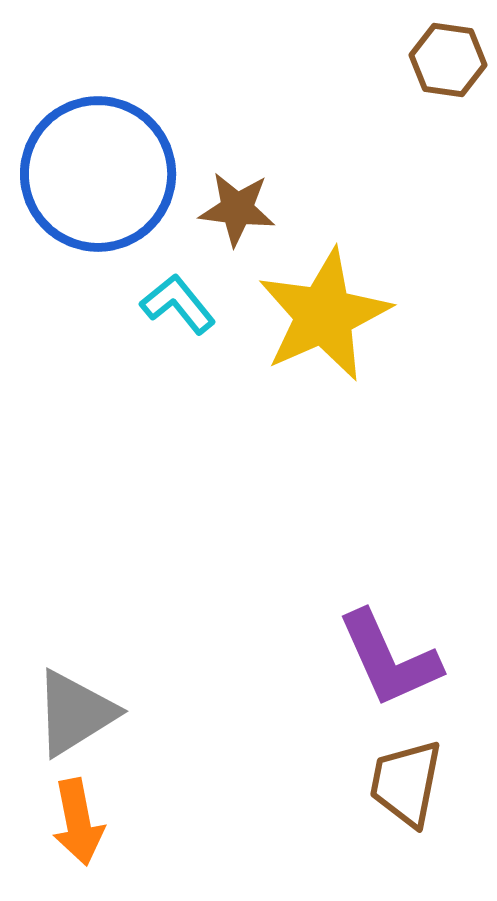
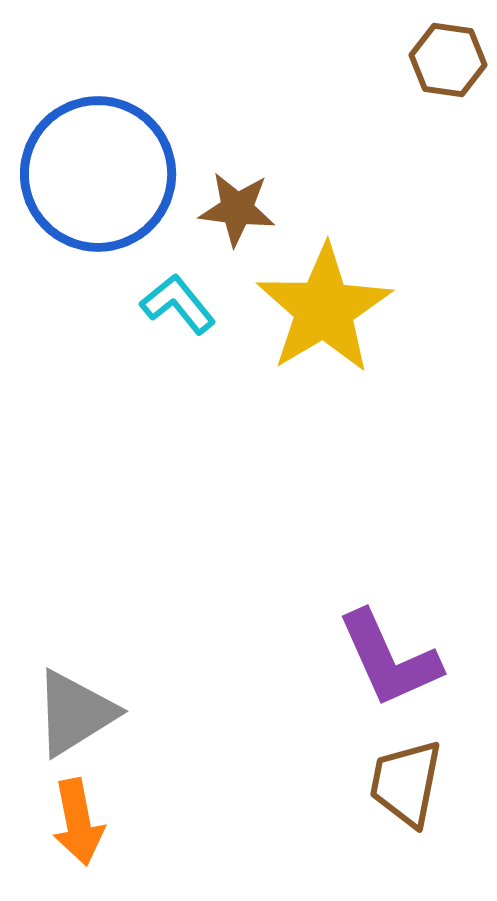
yellow star: moved 6 px up; rotated 7 degrees counterclockwise
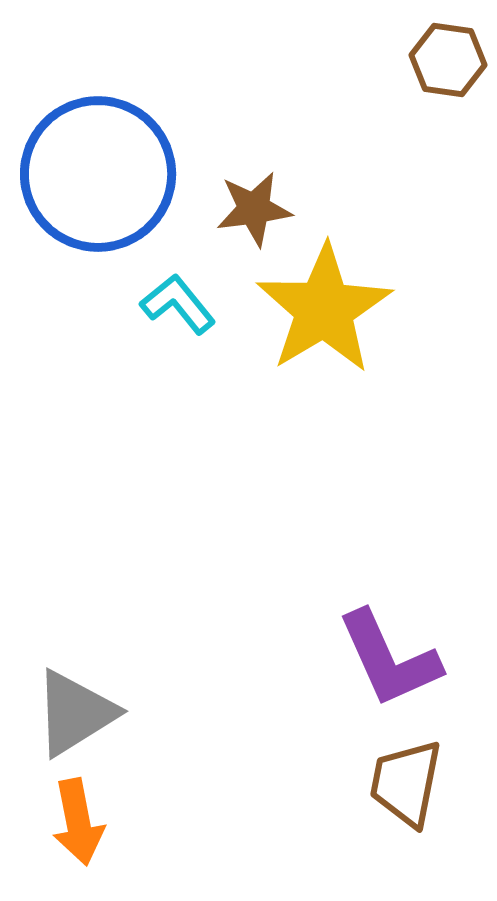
brown star: moved 17 px right; rotated 14 degrees counterclockwise
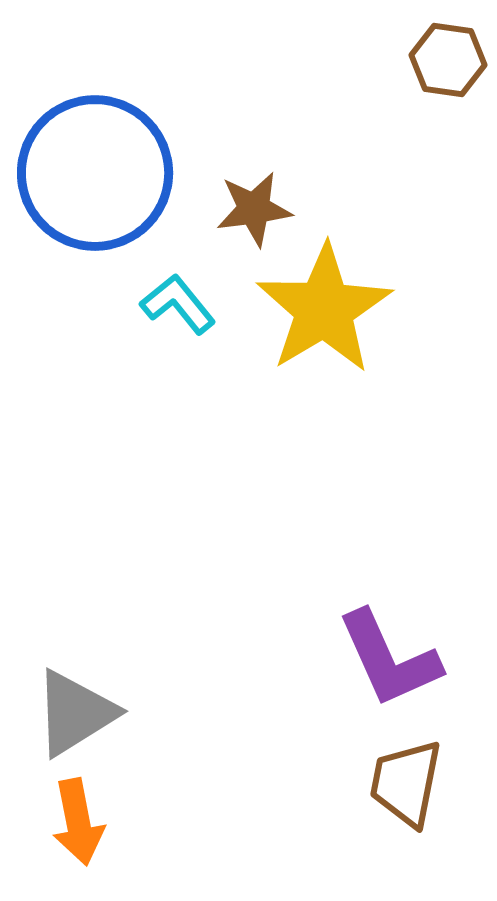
blue circle: moved 3 px left, 1 px up
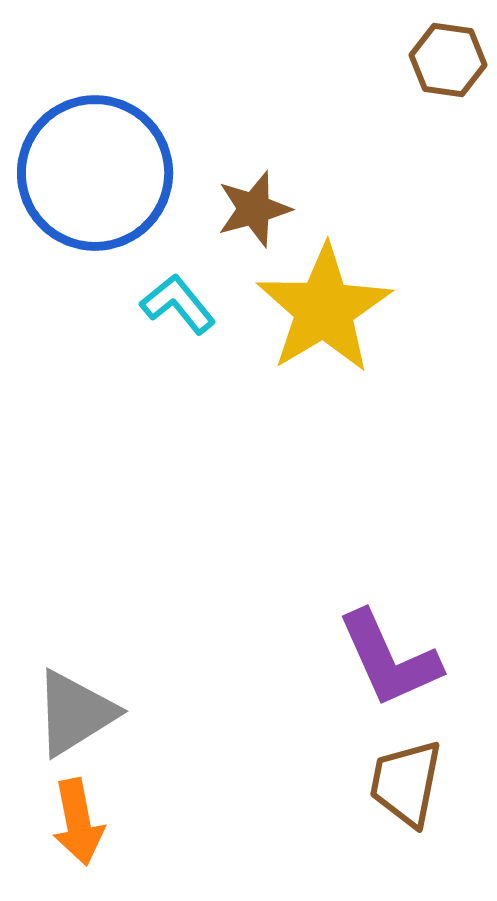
brown star: rotated 8 degrees counterclockwise
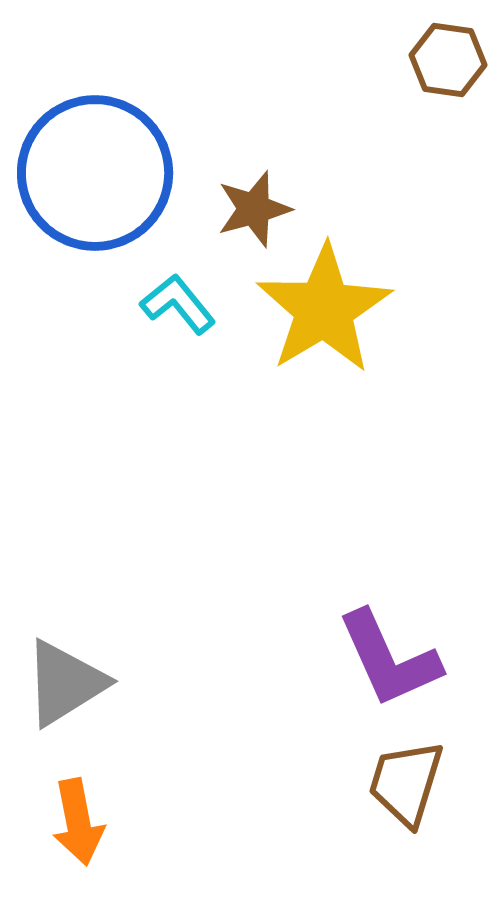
gray triangle: moved 10 px left, 30 px up
brown trapezoid: rotated 6 degrees clockwise
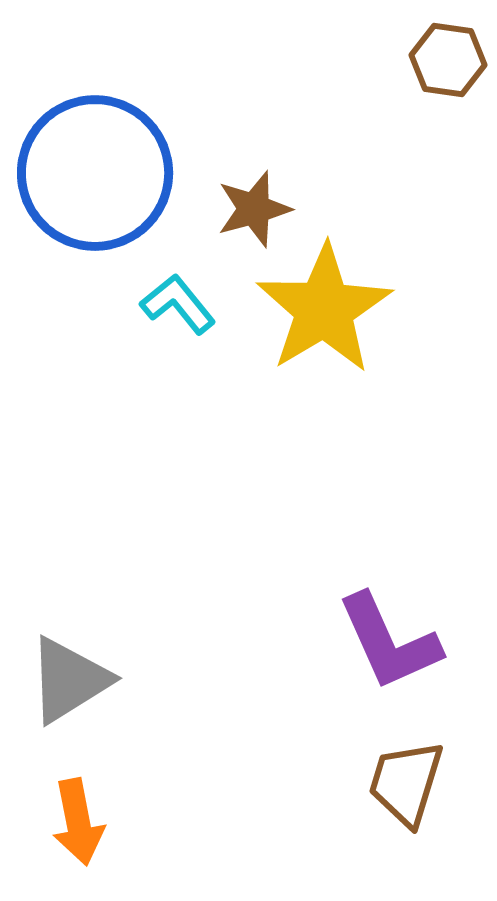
purple L-shape: moved 17 px up
gray triangle: moved 4 px right, 3 px up
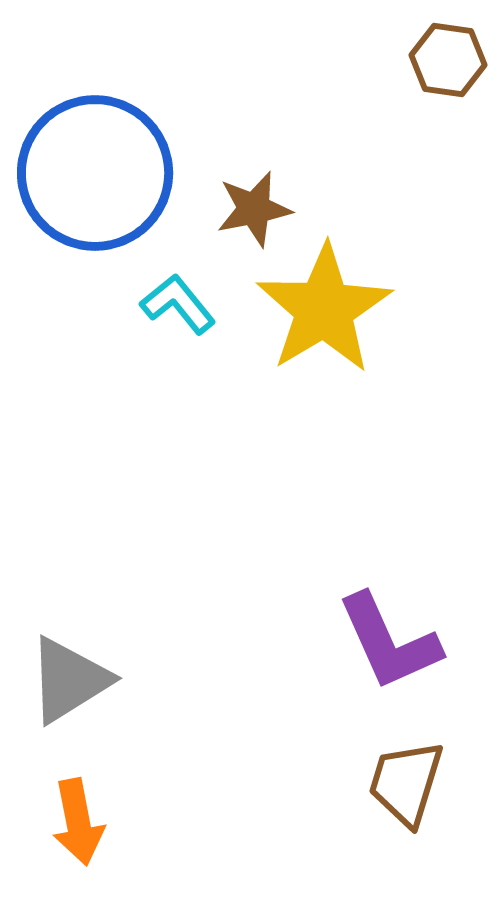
brown star: rotated 4 degrees clockwise
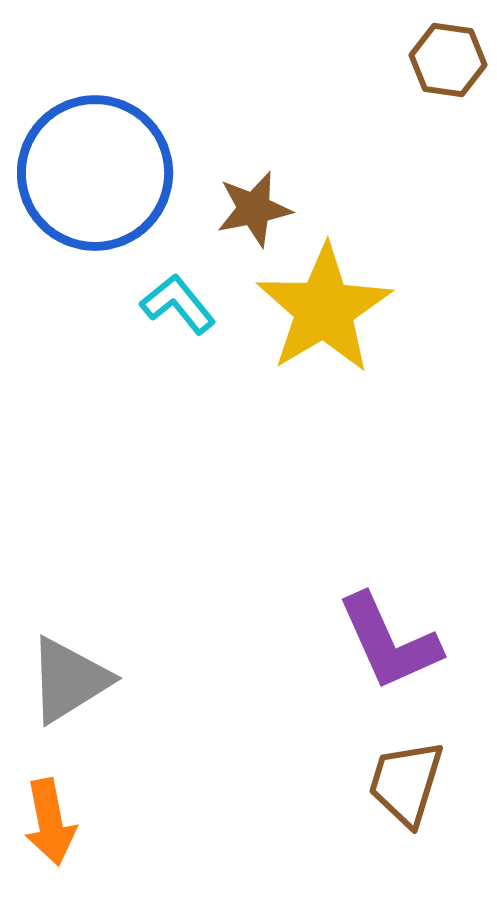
orange arrow: moved 28 px left
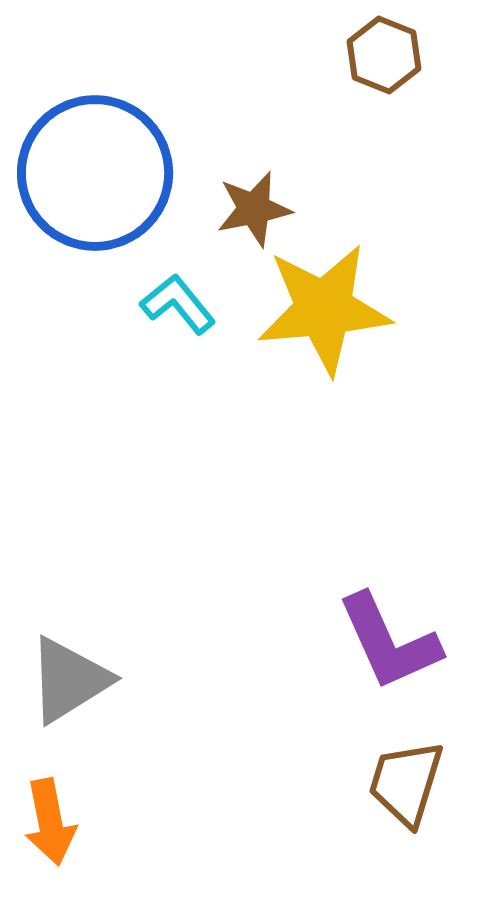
brown hexagon: moved 64 px left, 5 px up; rotated 14 degrees clockwise
yellow star: rotated 26 degrees clockwise
